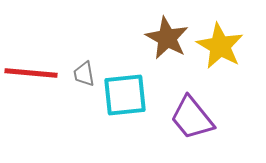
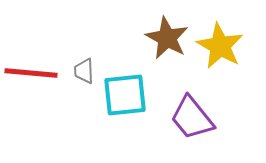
gray trapezoid: moved 3 px up; rotated 8 degrees clockwise
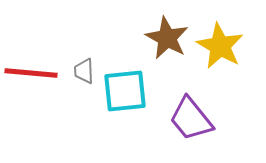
cyan square: moved 4 px up
purple trapezoid: moved 1 px left, 1 px down
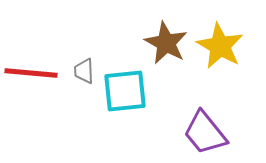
brown star: moved 1 px left, 5 px down
purple trapezoid: moved 14 px right, 14 px down
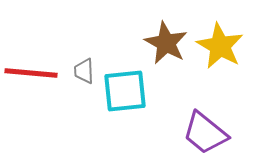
purple trapezoid: rotated 12 degrees counterclockwise
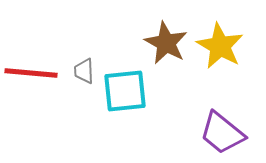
purple trapezoid: moved 17 px right
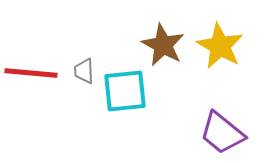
brown star: moved 3 px left, 2 px down
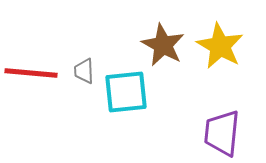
cyan square: moved 1 px right, 1 px down
purple trapezoid: rotated 57 degrees clockwise
